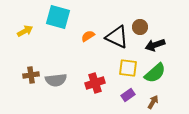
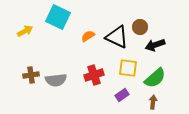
cyan square: rotated 10 degrees clockwise
green semicircle: moved 5 px down
red cross: moved 1 px left, 8 px up
purple rectangle: moved 6 px left
brown arrow: rotated 24 degrees counterclockwise
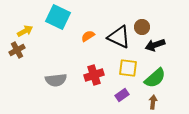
brown circle: moved 2 px right
black triangle: moved 2 px right
brown cross: moved 14 px left, 25 px up; rotated 21 degrees counterclockwise
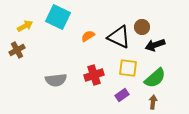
yellow arrow: moved 5 px up
